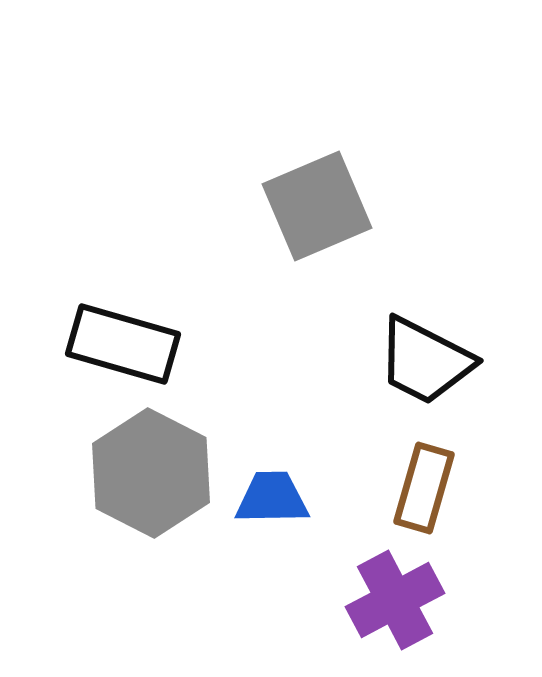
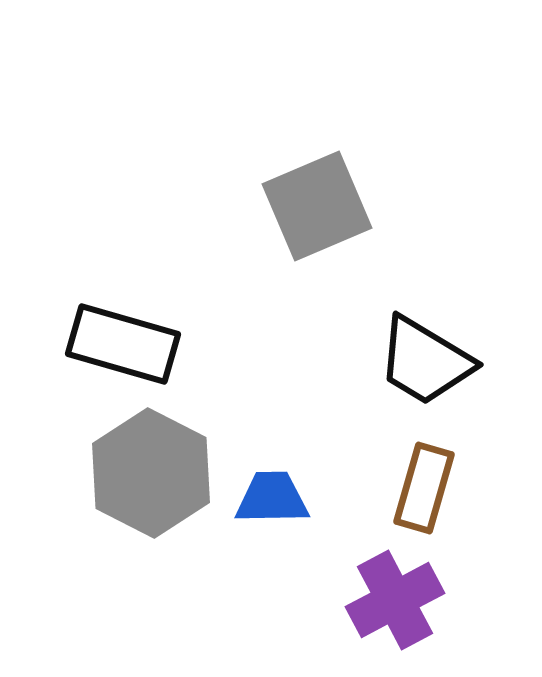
black trapezoid: rotated 4 degrees clockwise
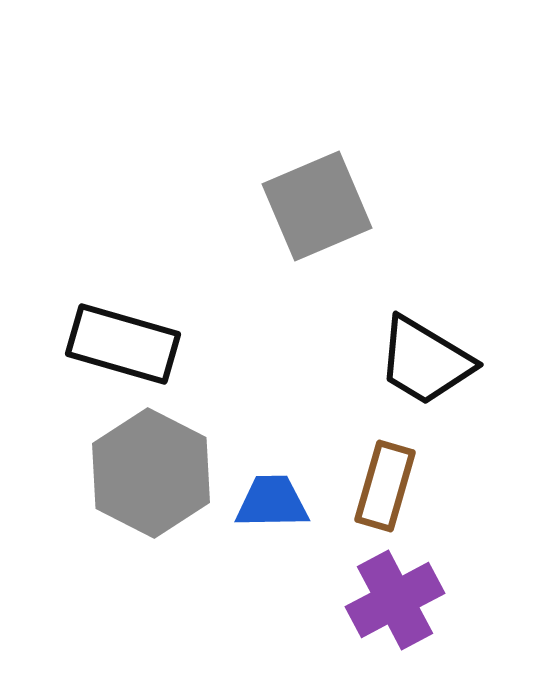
brown rectangle: moved 39 px left, 2 px up
blue trapezoid: moved 4 px down
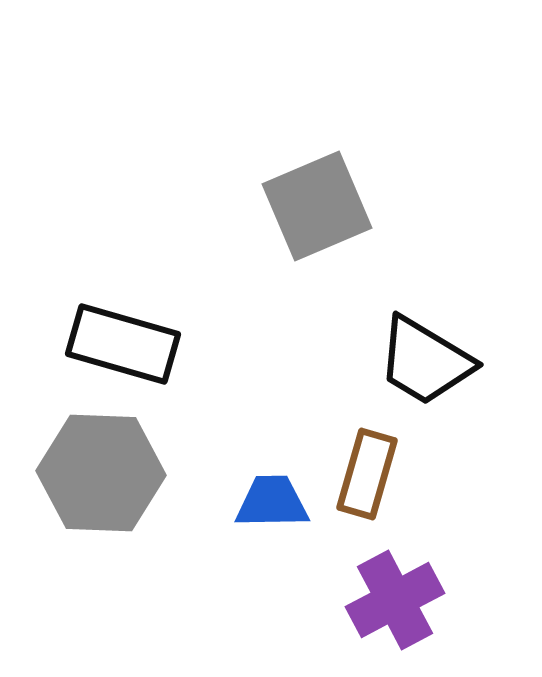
gray hexagon: moved 50 px left; rotated 25 degrees counterclockwise
brown rectangle: moved 18 px left, 12 px up
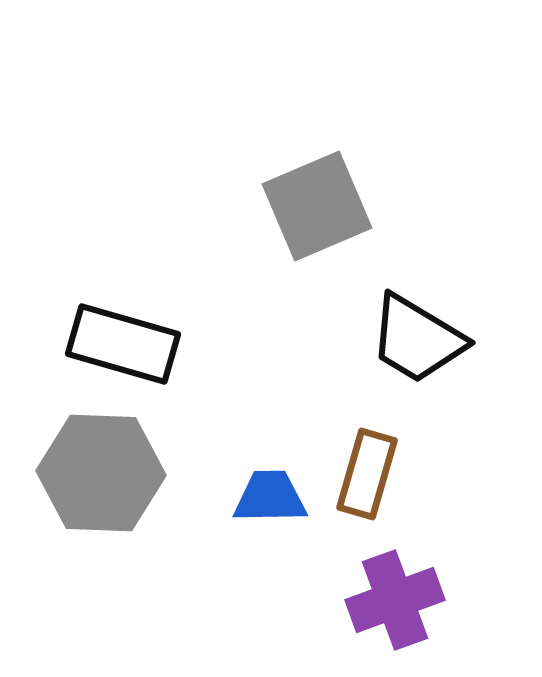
black trapezoid: moved 8 px left, 22 px up
blue trapezoid: moved 2 px left, 5 px up
purple cross: rotated 8 degrees clockwise
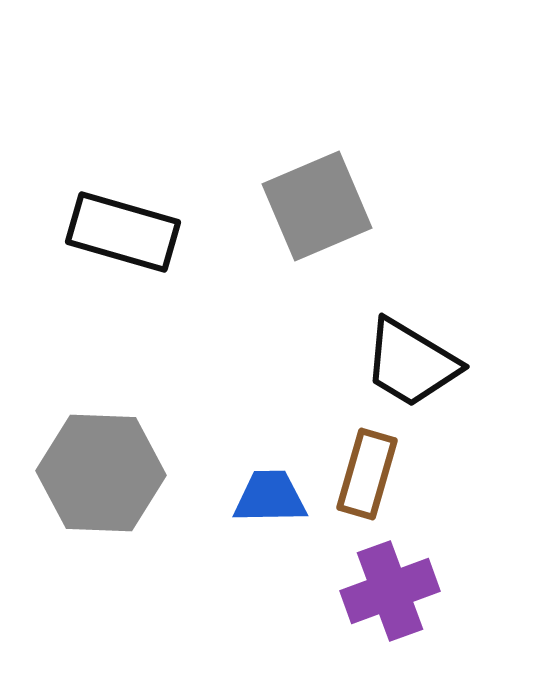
black trapezoid: moved 6 px left, 24 px down
black rectangle: moved 112 px up
purple cross: moved 5 px left, 9 px up
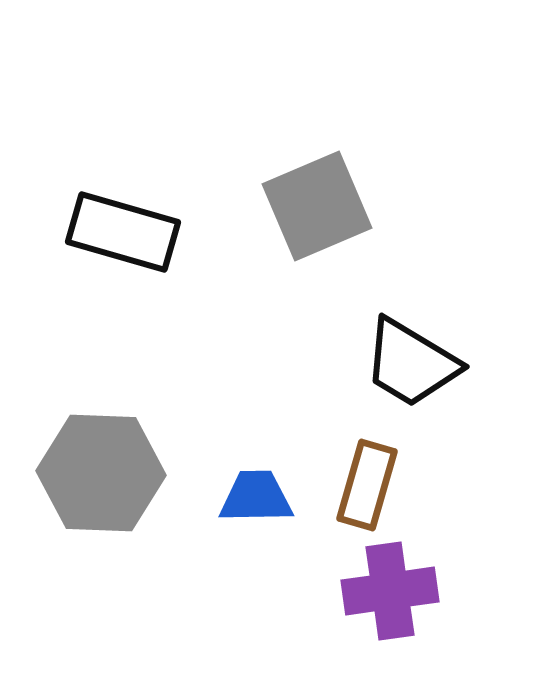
brown rectangle: moved 11 px down
blue trapezoid: moved 14 px left
purple cross: rotated 12 degrees clockwise
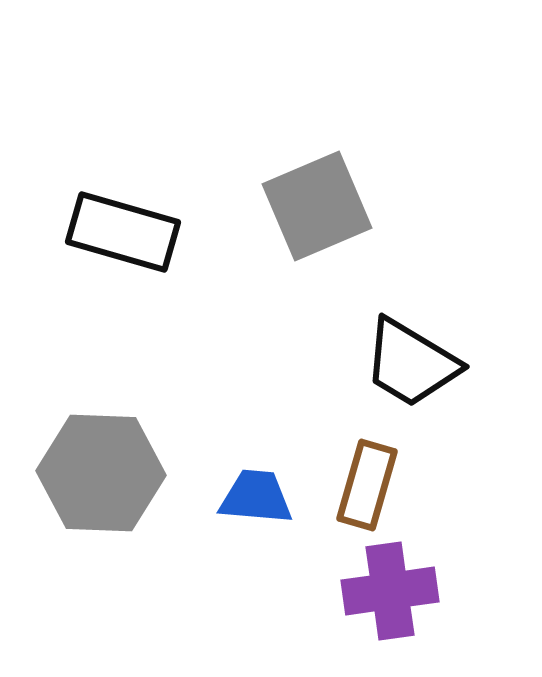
blue trapezoid: rotated 6 degrees clockwise
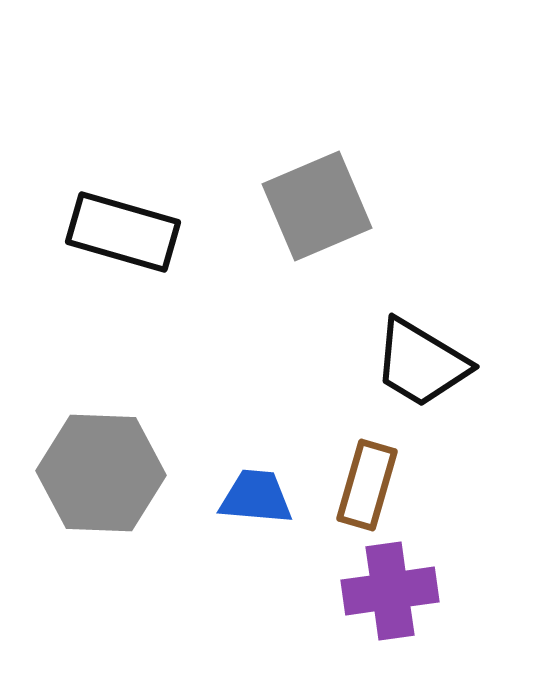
black trapezoid: moved 10 px right
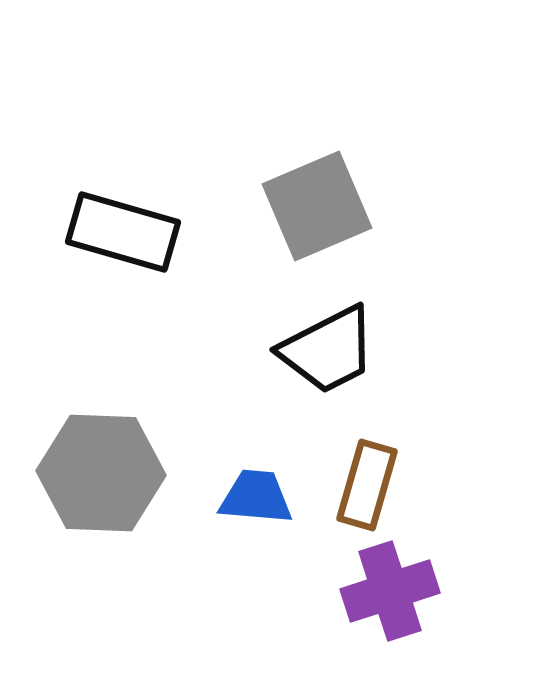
black trapezoid: moved 93 px left, 13 px up; rotated 58 degrees counterclockwise
purple cross: rotated 10 degrees counterclockwise
